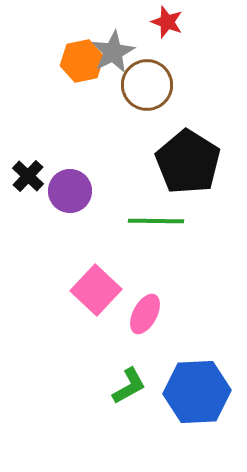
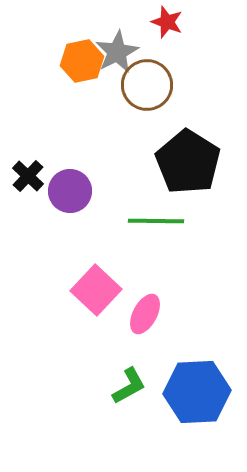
gray star: moved 4 px right
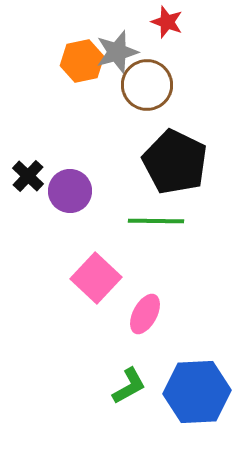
gray star: rotated 12 degrees clockwise
black pentagon: moved 13 px left; rotated 6 degrees counterclockwise
pink square: moved 12 px up
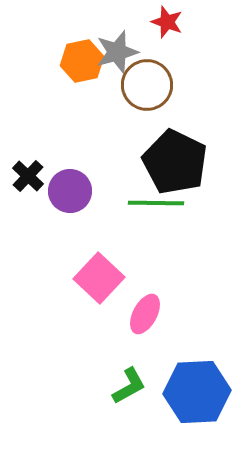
green line: moved 18 px up
pink square: moved 3 px right
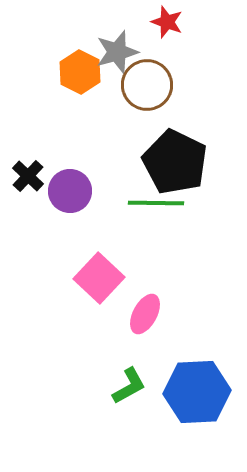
orange hexagon: moved 2 px left, 11 px down; rotated 21 degrees counterclockwise
